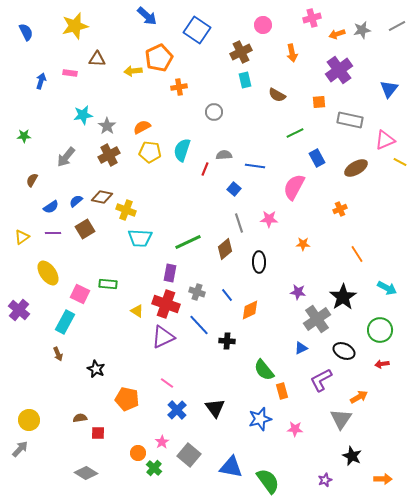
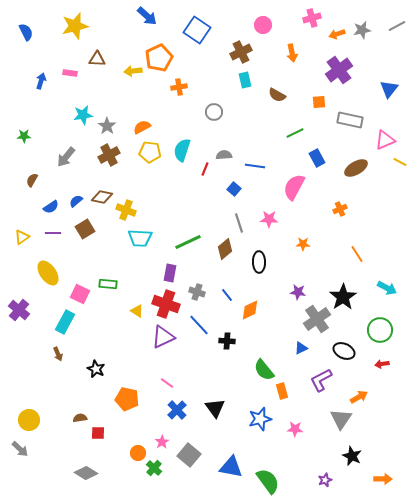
gray arrow at (20, 449): rotated 90 degrees clockwise
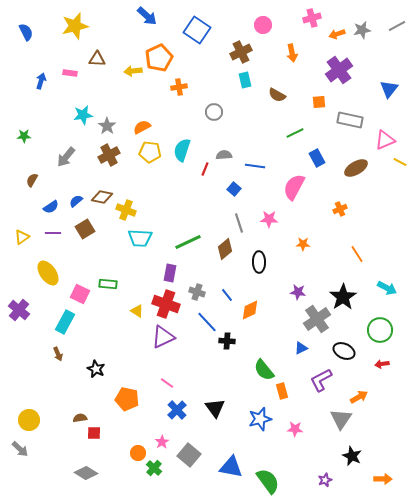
blue line at (199, 325): moved 8 px right, 3 px up
red square at (98, 433): moved 4 px left
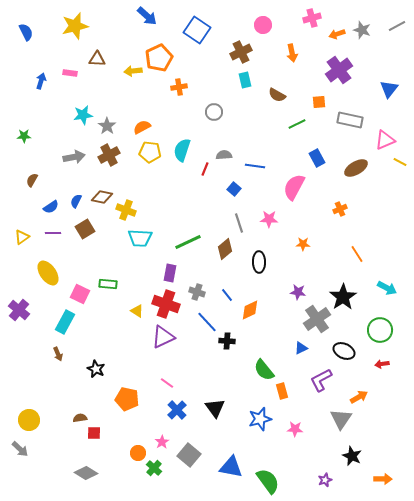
gray star at (362, 30): rotated 30 degrees clockwise
green line at (295, 133): moved 2 px right, 9 px up
gray arrow at (66, 157): moved 8 px right; rotated 140 degrees counterclockwise
blue semicircle at (76, 201): rotated 24 degrees counterclockwise
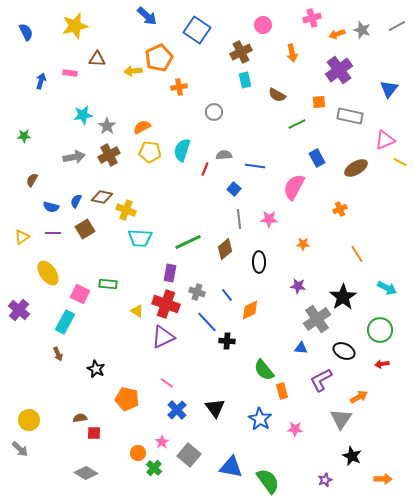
gray rectangle at (350, 120): moved 4 px up
blue semicircle at (51, 207): rotated 49 degrees clockwise
gray line at (239, 223): moved 4 px up; rotated 12 degrees clockwise
purple star at (298, 292): moved 6 px up
blue triangle at (301, 348): rotated 32 degrees clockwise
blue star at (260, 419): rotated 25 degrees counterclockwise
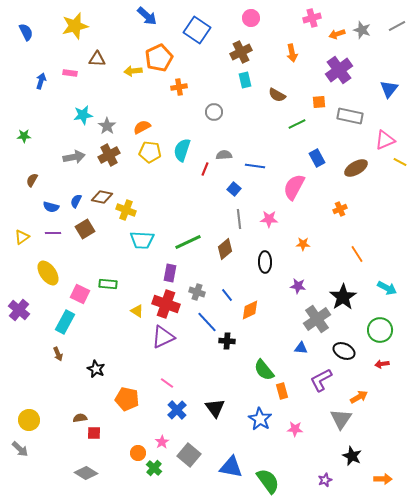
pink circle at (263, 25): moved 12 px left, 7 px up
cyan trapezoid at (140, 238): moved 2 px right, 2 px down
black ellipse at (259, 262): moved 6 px right
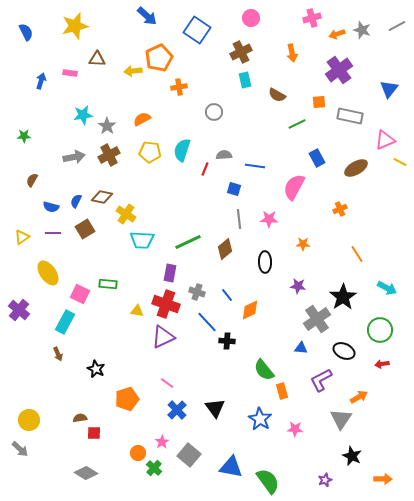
orange semicircle at (142, 127): moved 8 px up
blue square at (234, 189): rotated 24 degrees counterclockwise
yellow cross at (126, 210): moved 4 px down; rotated 12 degrees clockwise
yellow triangle at (137, 311): rotated 24 degrees counterclockwise
orange pentagon at (127, 399): rotated 30 degrees counterclockwise
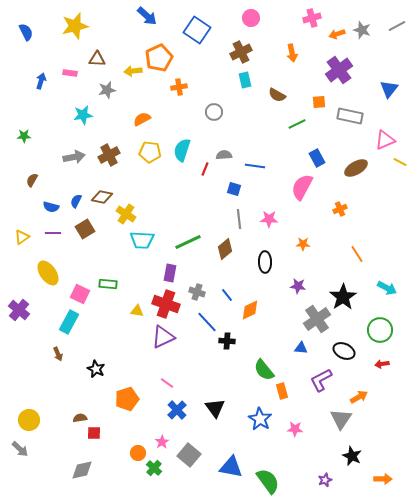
gray star at (107, 126): moved 36 px up; rotated 24 degrees clockwise
pink semicircle at (294, 187): moved 8 px right
cyan rectangle at (65, 322): moved 4 px right
gray diamond at (86, 473): moved 4 px left, 3 px up; rotated 45 degrees counterclockwise
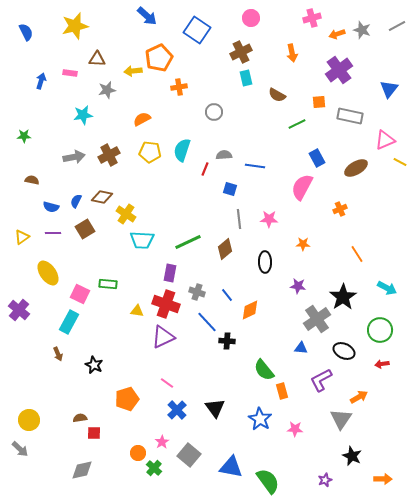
cyan rectangle at (245, 80): moved 1 px right, 2 px up
brown semicircle at (32, 180): rotated 72 degrees clockwise
blue square at (234, 189): moved 4 px left
black star at (96, 369): moved 2 px left, 4 px up
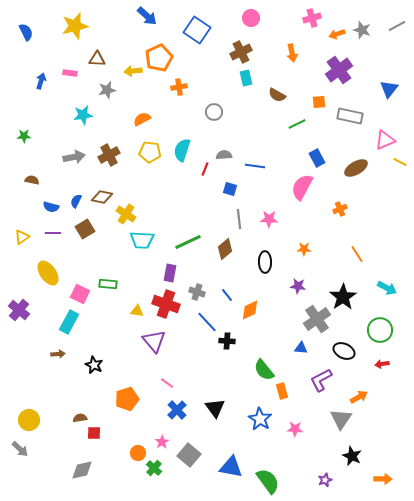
orange star at (303, 244): moved 1 px right, 5 px down
purple triangle at (163, 337): moved 9 px left, 4 px down; rotated 45 degrees counterclockwise
brown arrow at (58, 354): rotated 72 degrees counterclockwise
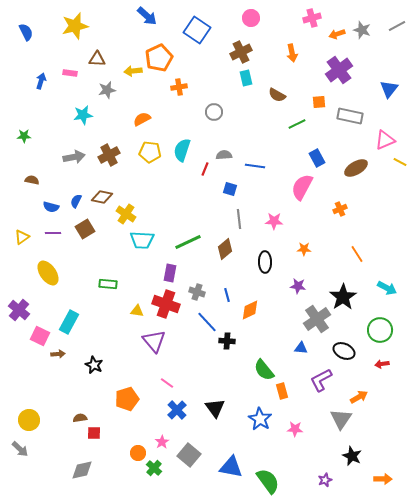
pink star at (269, 219): moved 5 px right, 2 px down
pink square at (80, 294): moved 40 px left, 42 px down
blue line at (227, 295): rotated 24 degrees clockwise
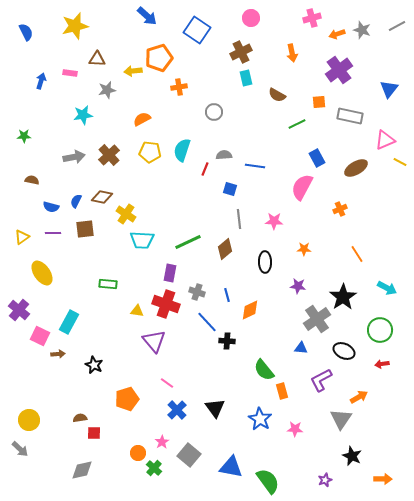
orange pentagon at (159, 58): rotated 8 degrees clockwise
brown cross at (109, 155): rotated 15 degrees counterclockwise
brown square at (85, 229): rotated 24 degrees clockwise
yellow ellipse at (48, 273): moved 6 px left
